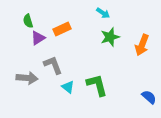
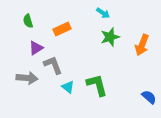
purple triangle: moved 2 px left, 10 px down
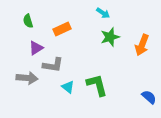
gray L-shape: rotated 120 degrees clockwise
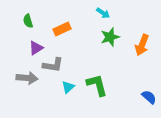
cyan triangle: rotated 40 degrees clockwise
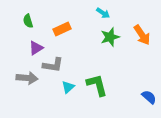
orange arrow: moved 10 px up; rotated 55 degrees counterclockwise
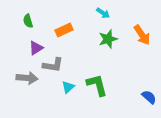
orange rectangle: moved 2 px right, 1 px down
green star: moved 2 px left, 2 px down
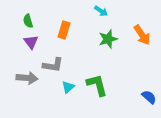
cyan arrow: moved 2 px left, 2 px up
orange rectangle: rotated 48 degrees counterclockwise
purple triangle: moved 5 px left, 6 px up; rotated 35 degrees counterclockwise
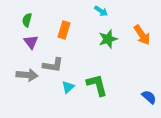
green semicircle: moved 1 px left, 1 px up; rotated 32 degrees clockwise
gray arrow: moved 3 px up
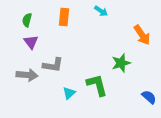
orange rectangle: moved 13 px up; rotated 12 degrees counterclockwise
green star: moved 13 px right, 24 px down
cyan triangle: moved 1 px right, 6 px down
